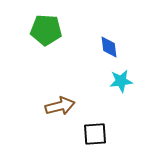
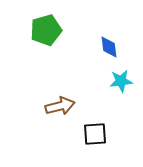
green pentagon: rotated 20 degrees counterclockwise
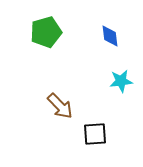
green pentagon: moved 2 px down
blue diamond: moved 1 px right, 11 px up
brown arrow: rotated 60 degrees clockwise
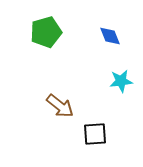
blue diamond: rotated 15 degrees counterclockwise
brown arrow: rotated 8 degrees counterclockwise
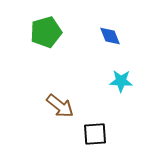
cyan star: rotated 10 degrees clockwise
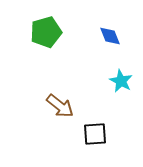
cyan star: rotated 25 degrees clockwise
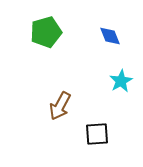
cyan star: rotated 15 degrees clockwise
brown arrow: rotated 80 degrees clockwise
black square: moved 2 px right
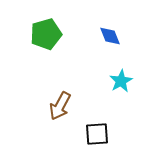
green pentagon: moved 2 px down
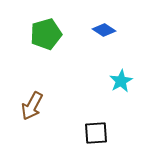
blue diamond: moved 6 px left, 6 px up; rotated 35 degrees counterclockwise
brown arrow: moved 28 px left
black square: moved 1 px left, 1 px up
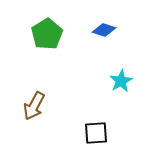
blue diamond: rotated 15 degrees counterclockwise
green pentagon: moved 1 px right; rotated 16 degrees counterclockwise
brown arrow: moved 2 px right
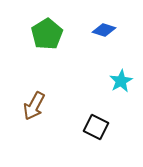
black square: moved 6 px up; rotated 30 degrees clockwise
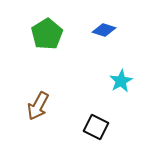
brown arrow: moved 4 px right
